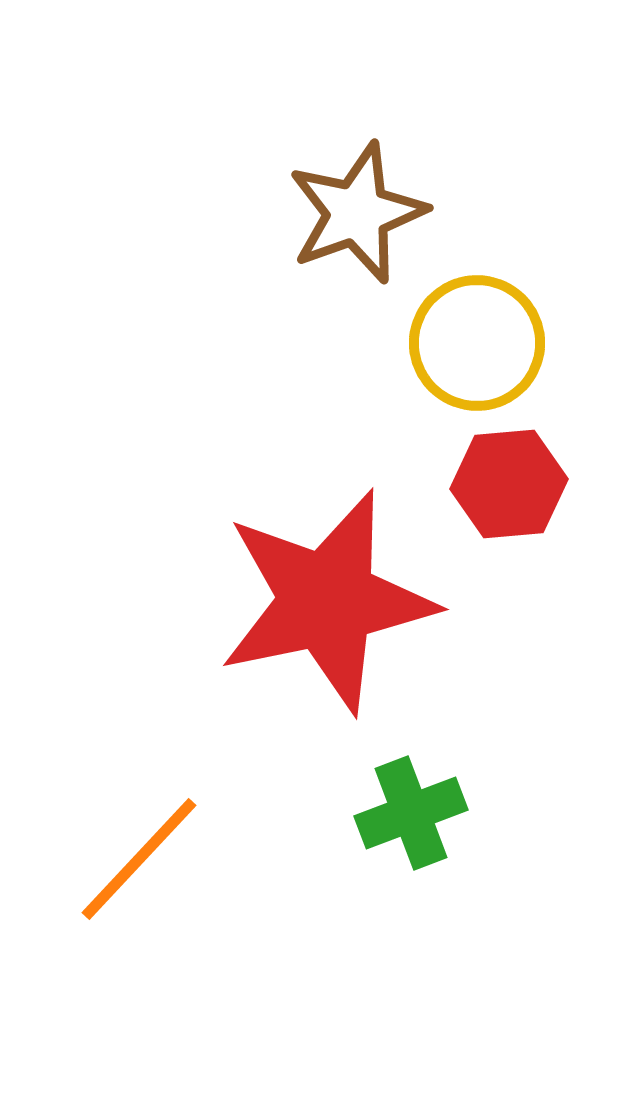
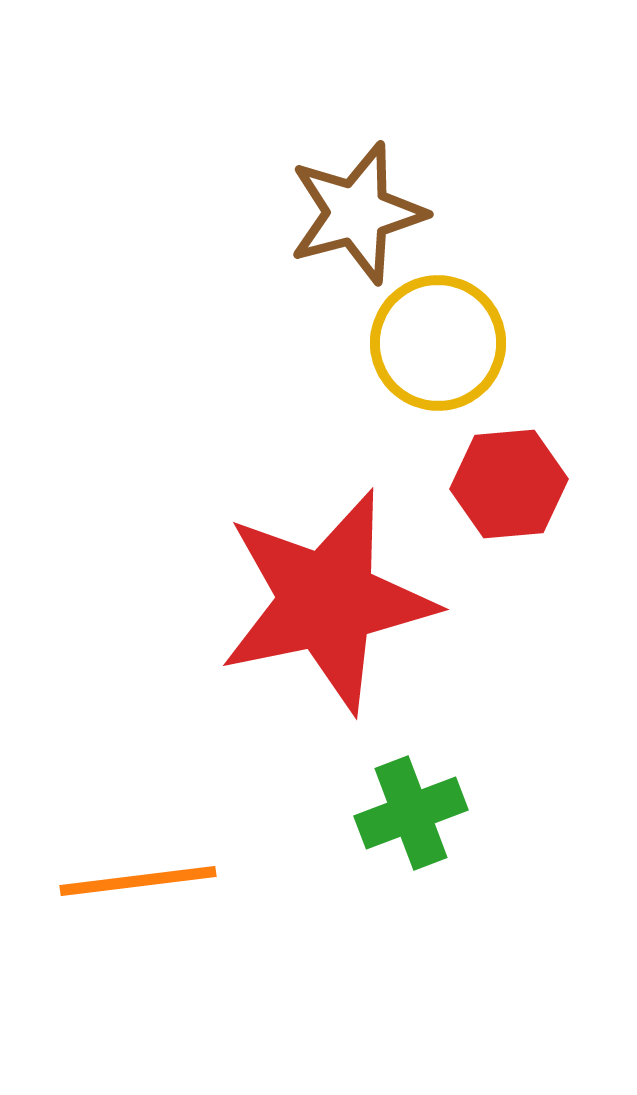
brown star: rotated 5 degrees clockwise
yellow circle: moved 39 px left
orange line: moved 1 px left, 22 px down; rotated 40 degrees clockwise
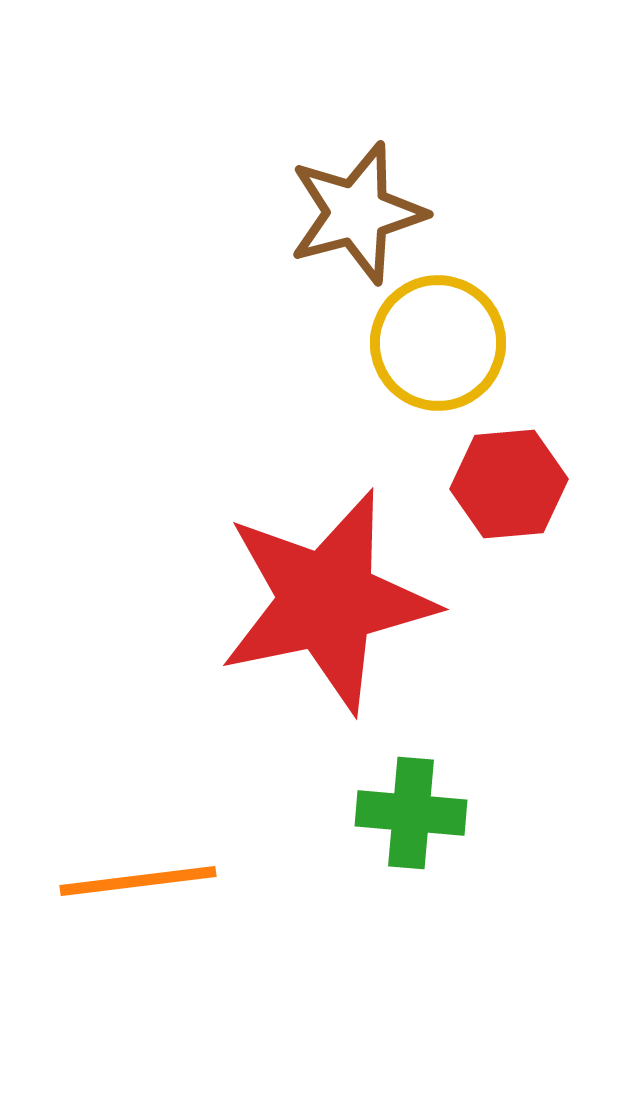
green cross: rotated 26 degrees clockwise
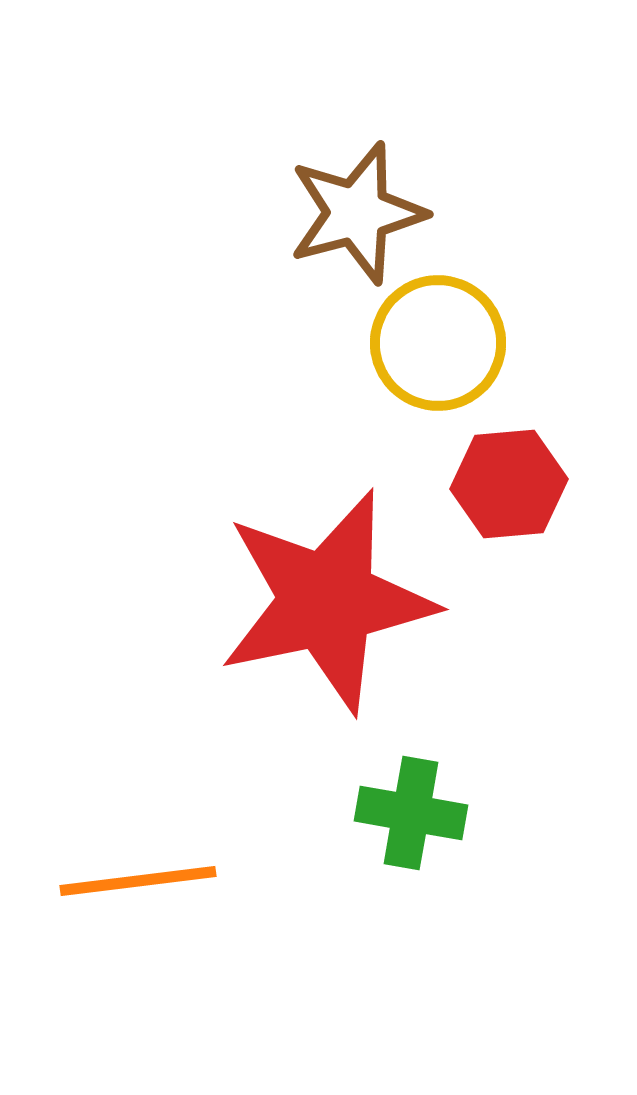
green cross: rotated 5 degrees clockwise
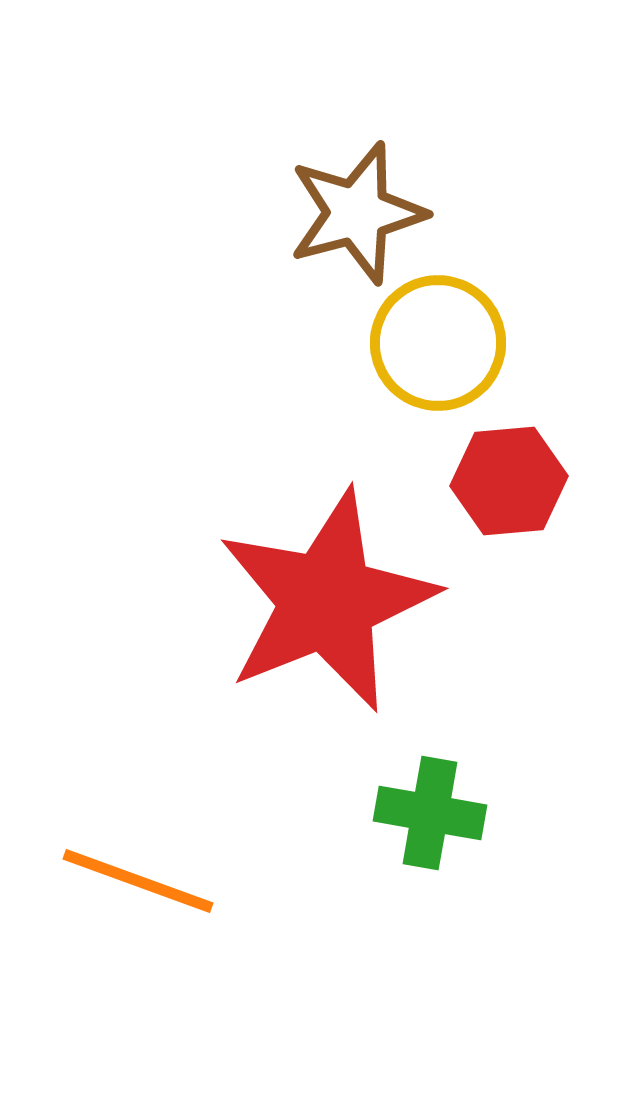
red hexagon: moved 3 px up
red star: rotated 10 degrees counterclockwise
green cross: moved 19 px right
orange line: rotated 27 degrees clockwise
